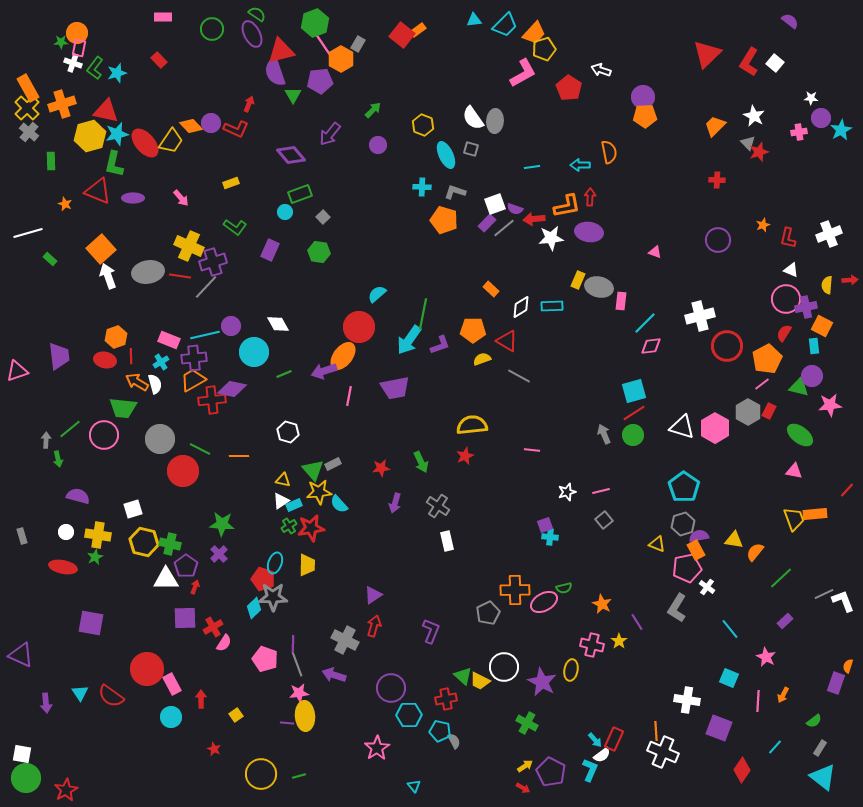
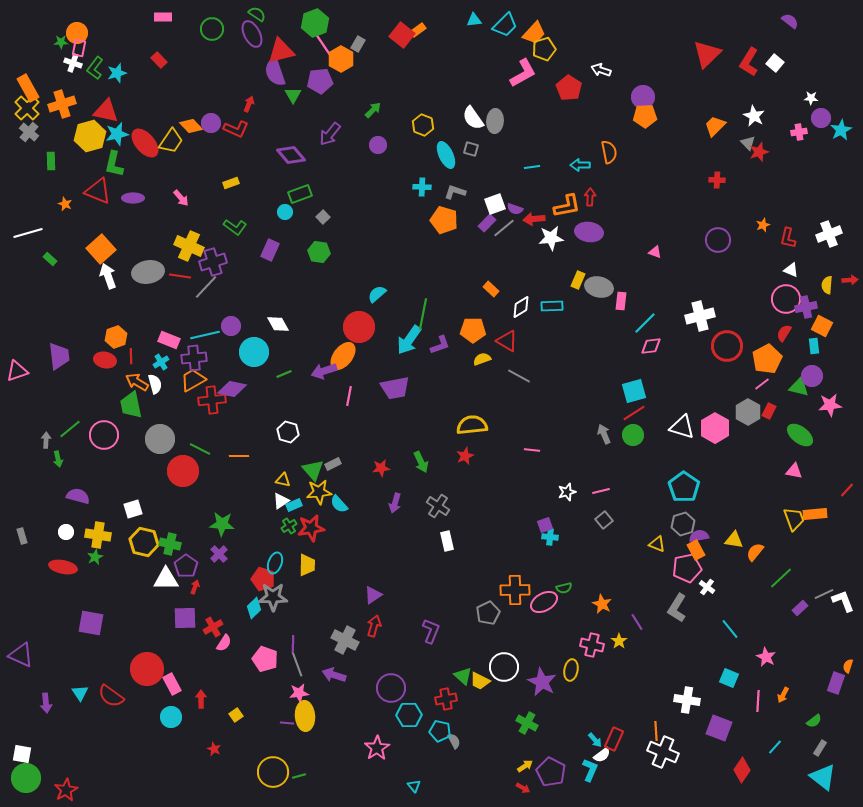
green trapezoid at (123, 408): moved 8 px right, 3 px up; rotated 72 degrees clockwise
purple rectangle at (785, 621): moved 15 px right, 13 px up
yellow circle at (261, 774): moved 12 px right, 2 px up
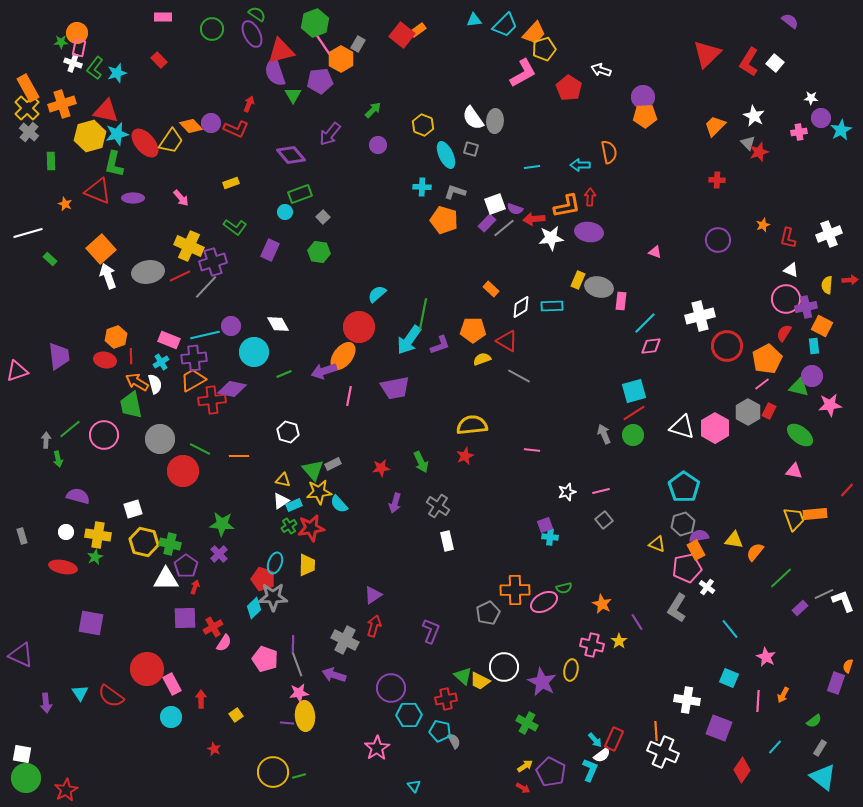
red line at (180, 276): rotated 35 degrees counterclockwise
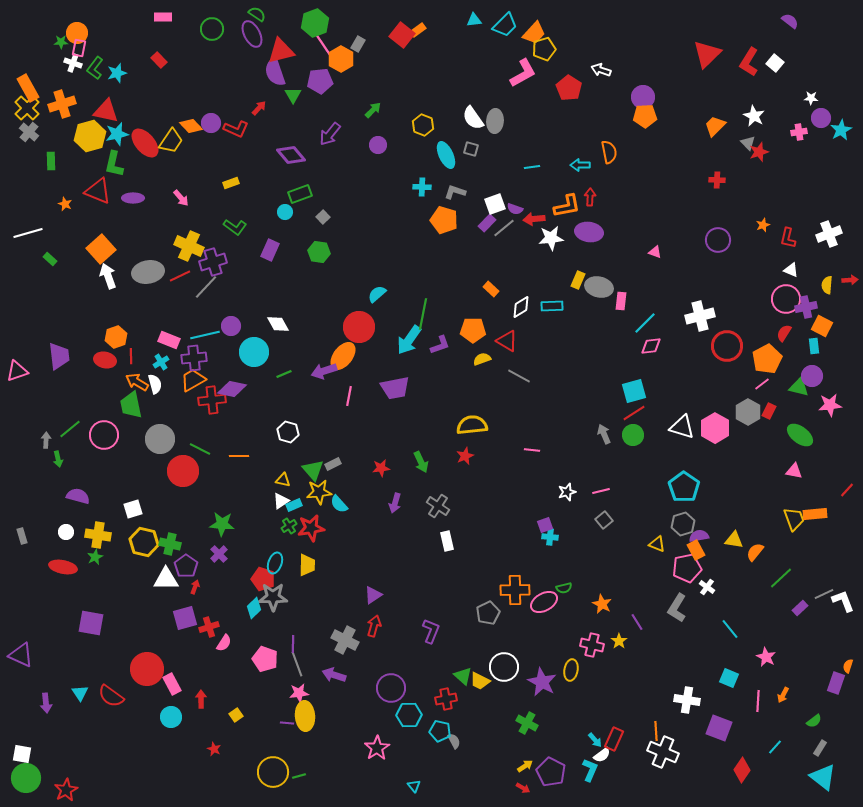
red arrow at (249, 104): moved 10 px right, 4 px down; rotated 21 degrees clockwise
purple square at (185, 618): rotated 15 degrees counterclockwise
red cross at (213, 627): moved 4 px left; rotated 12 degrees clockwise
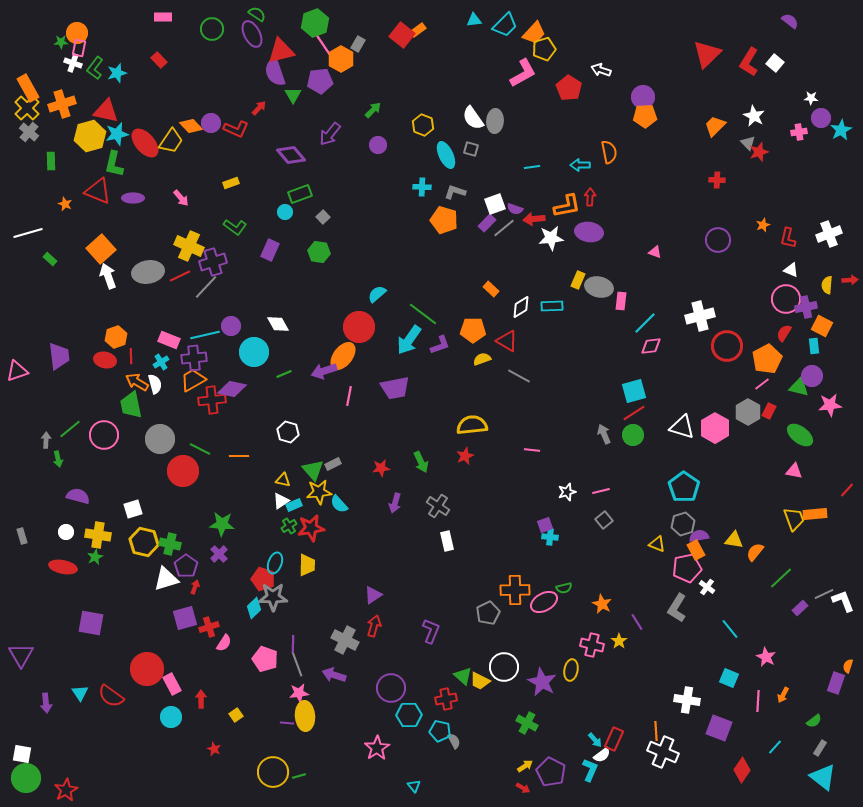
green line at (423, 314): rotated 64 degrees counterclockwise
white triangle at (166, 579): rotated 16 degrees counterclockwise
purple triangle at (21, 655): rotated 36 degrees clockwise
